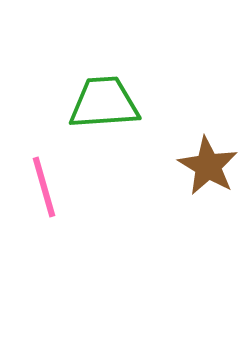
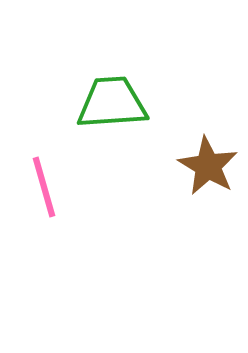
green trapezoid: moved 8 px right
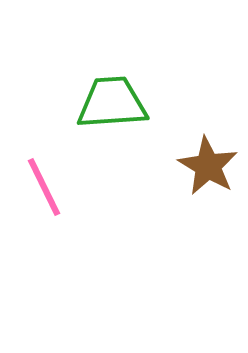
pink line: rotated 10 degrees counterclockwise
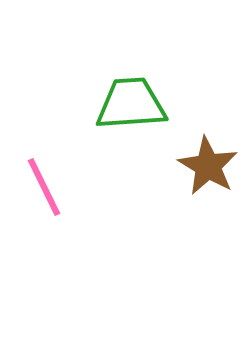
green trapezoid: moved 19 px right, 1 px down
